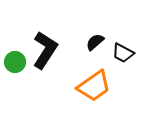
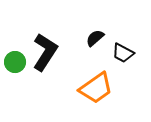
black semicircle: moved 4 px up
black L-shape: moved 2 px down
orange trapezoid: moved 2 px right, 2 px down
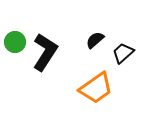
black semicircle: moved 2 px down
black trapezoid: rotated 110 degrees clockwise
green circle: moved 20 px up
